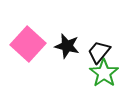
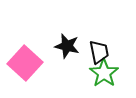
pink square: moved 3 px left, 19 px down
black trapezoid: rotated 130 degrees clockwise
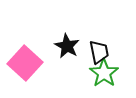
black star: rotated 15 degrees clockwise
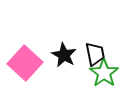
black star: moved 3 px left, 9 px down
black trapezoid: moved 4 px left, 2 px down
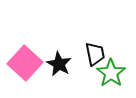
black star: moved 5 px left, 9 px down
green star: moved 7 px right
